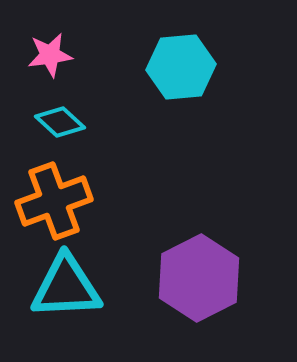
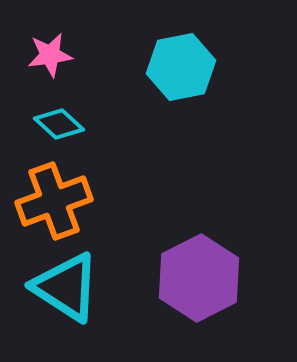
cyan hexagon: rotated 6 degrees counterclockwise
cyan diamond: moved 1 px left, 2 px down
cyan triangle: rotated 36 degrees clockwise
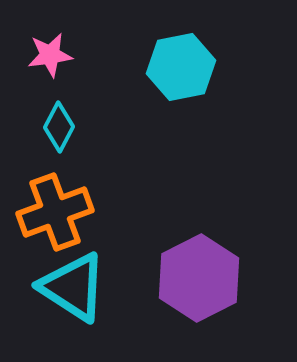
cyan diamond: moved 3 px down; rotated 75 degrees clockwise
orange cross: moved 1 px right, 11 px down
cyan triangle: moved 7 px right
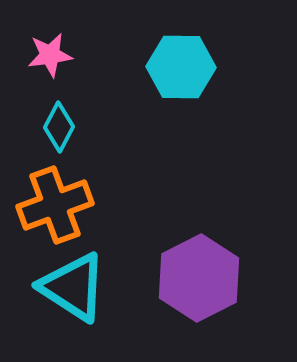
cyan hexagon: rotated 12 degrees clockwise
orange cross: moved 7 px up
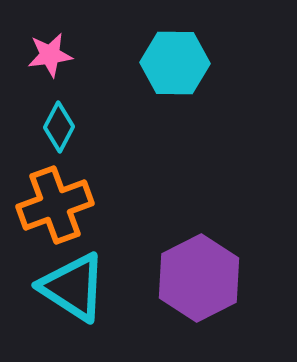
cyan hexagon: moved 6 px left, 4 px up
